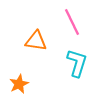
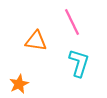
cyan L-shape: moved 2 px right
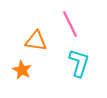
pink line: moved 2 px left, 2 px down
orange star: moved 3 px right, 14 px up; rotated 18 degrees counterclockwise
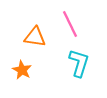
orange triangle: moved 1 px left, 4 px up
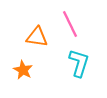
orange triangle: moved 2 px right
orange star: moved 1 px right
